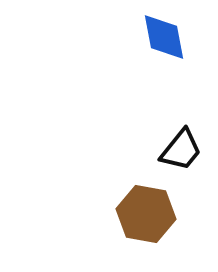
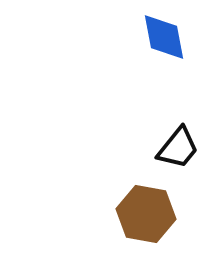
black trapezoid: moved 3 px left, 2 px up
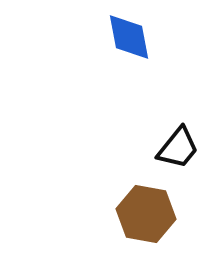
blue diamond: moved 35 px left
